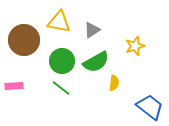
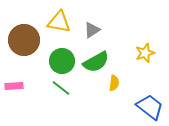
yellow star: moved 10 px right, 7 px down
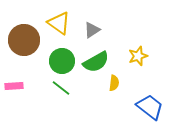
yellow triangle: moved 1 px down; rotated 25 degrees clockwise
yellow star: moved 7 px left, 3 px down
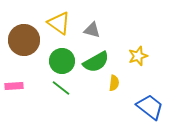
gray triangle: rotated 48 degrees clockwise
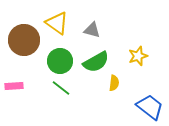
yellow triangle: moved 2 px left
green circle: moved 2 px left
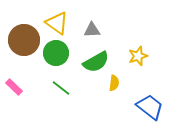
gray triangle: rotated 18 degrees counterclockwise
green circle: moved 4 px left, 8 px up
pink rectangle: moved 1 px down; rotated 48 degrees clockwise
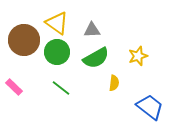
green circle: moved 1 px right, 1 px up
green semicircle: moved 4 px up
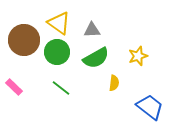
yellow triangle: moved 2 px right
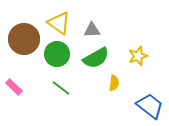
brown circle: moved 1 px up
green circle: moved 2 px down
blue trapezoid: moved 1 px up
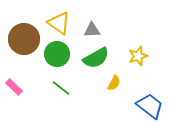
yellow semicircle: rotated 21 degrees clockwise
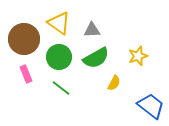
green circle: moved 2 px right, 3 px down
pink rectangle: moved 12 px right, 13 px up; rotated 24 degrees clockwise
blue trapezoid: moved 1 px right
